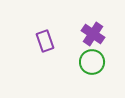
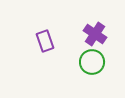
purple cross: moved 2 px right
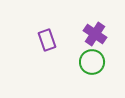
purple rectangle: moved 2 px right, 1 px up
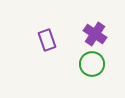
green circle: moved 2 px down
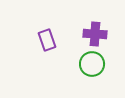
purple cross: rotated 30 degrees counterclockwise
